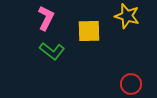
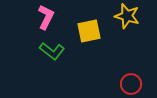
pink L-shape: moved 1 px up
yellow square: rotated 10 degrees counterclockwise
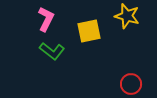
pink L-shape: moved 2 px down
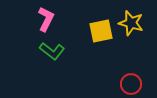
yellow star: moved 4 px right, 7 px down
yellow square: moved 12 px right
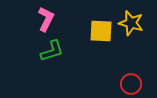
yellow square: rotated 15 degrees clockwise
green L-shape: rotated 55 degrees counterclockwise
